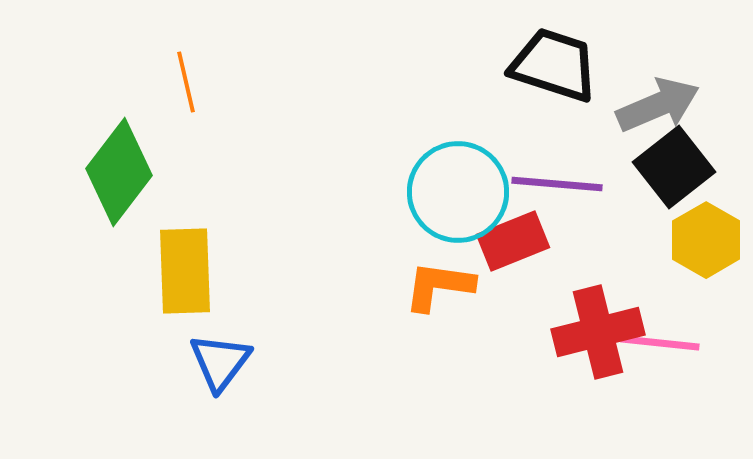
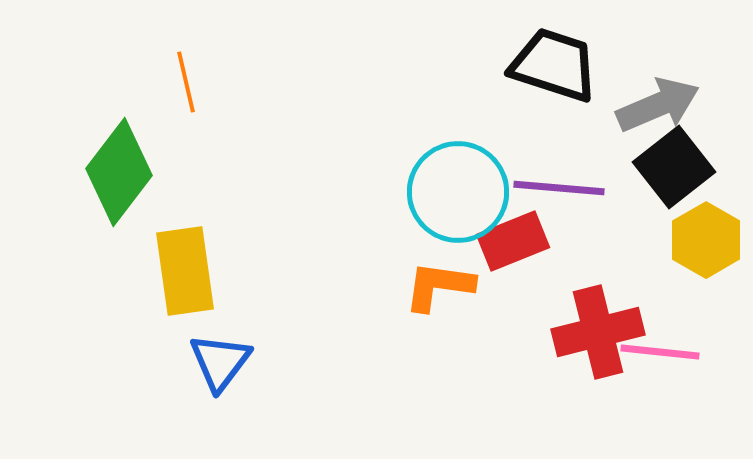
purple line: moved 2 px right, 4 px down
yellow rectangle: rotated 6 degrees counterclockwise
pink line: moved 9 px down
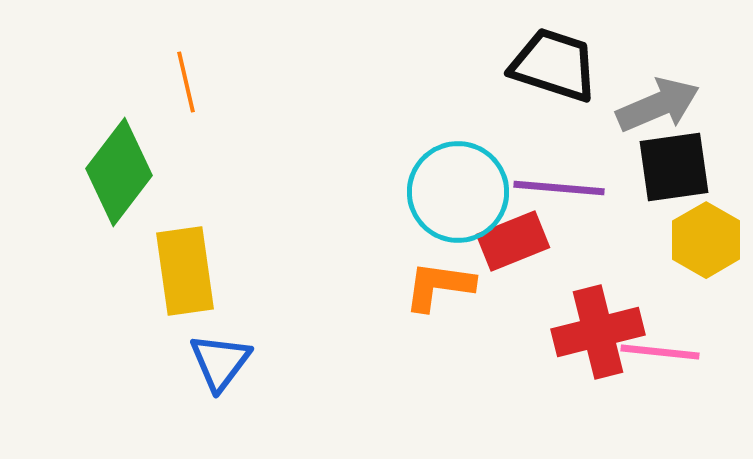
black square: rotated 30 degrees clockwise
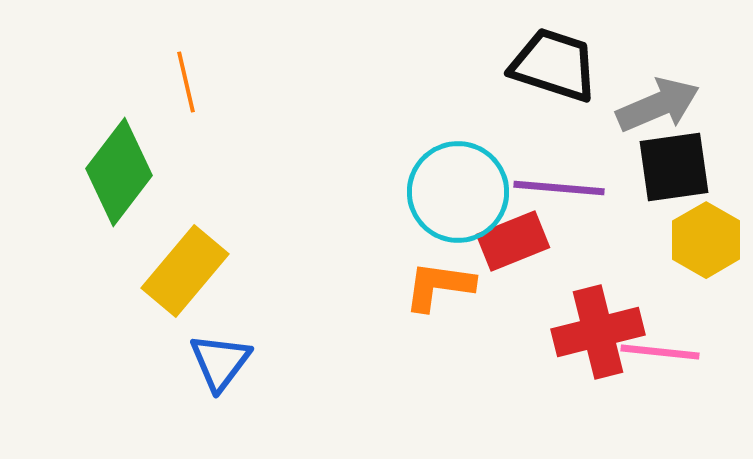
yellow rectangle: rotated 48 degrees clockwise
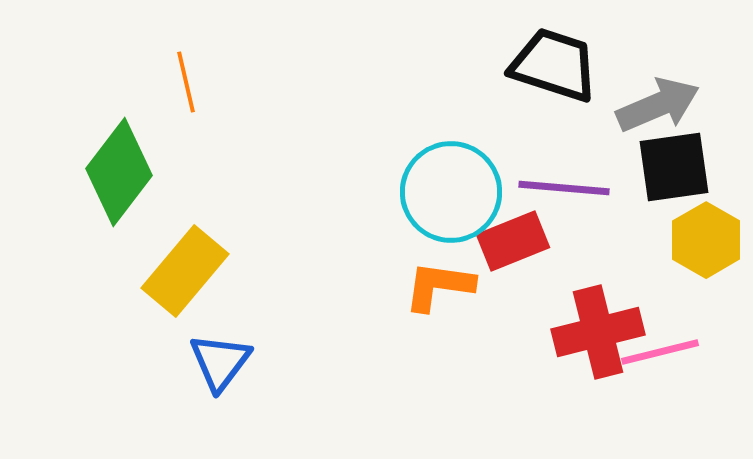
purple line: moved 5 px right
cyan circle: moved 7 px left
pink line: rotated 20 degrees counterclockwise
